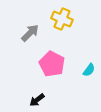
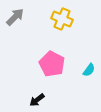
gray arrow: moved 15 px left, 16 px up
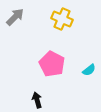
cyan semicircle: rotated 16 degrees clockwise
black arrow: rotated 112 degrees clockwise
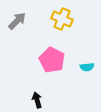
gray arrow: moved 2 px right, 4 px down
pink pentagon: moved 4 px up
cyan semicircle: moved 2 px left, 3 px up; rotated 32 degrees clockwise
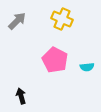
pink pentagon: moved 3 px right
black arrow: moved 16 px left, 4 px up
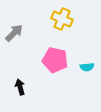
gray arrow: moved 3 px left, 12 px down
pink pentagon: rotated 15 degrees counterclockwise
black arrow: moved 1 px left, 9 px up
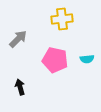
yellow cross: rotated 30 degrees counterclockwise
gray arrow: moved 4 px right, 6 px down
cyan semicircle: moved 8 px up
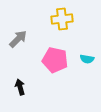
cyan semicircle: rotated 16 degrees clockwise
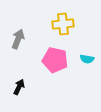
yellow cross: moved 1 px right, 5 px down
gray arrow: rotated 24 degrees counterclockwise
black arrow: moved 1 px left; rotated 42 degrees clockwise
